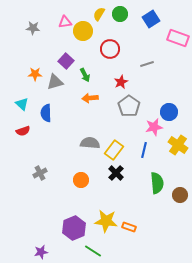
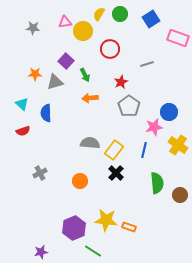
orange circle: moved 1 px left, 1 px down
yellow star: moved 1 px up
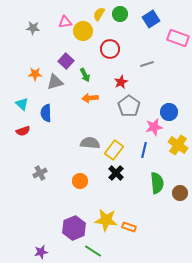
brown circle: moved 2 px up
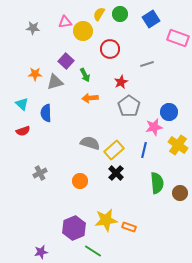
gray semicircle: rotated 12 degrees clockwise
yellow rectangle: rotated 12 degrees clockwise
yellow star: rotated 15 degrees counterclockwise
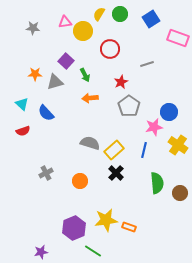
blue semicircle: rotated 42 degrees counterclockwise
gray cross: moved 6 px right
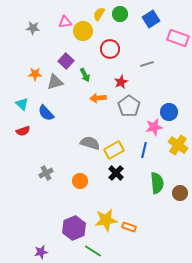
orange arrow: moved 8 px right
yellow rectangle: rotated 12 degrees clockwise
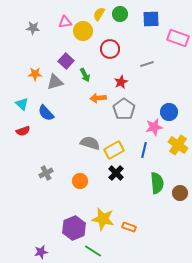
blue square: rotated 30 degrees clockwise
gray pentagon: moved 5 px left, 3 px down
yellow star: moved 3 px left, 1 px up; rotated 20 degrees clockwise
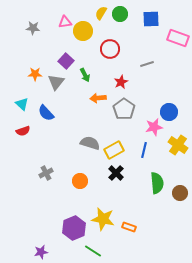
yellow semicircle: moved 2 px right, 1 px up
gray triangle: moved 1 px right; rotated 36 degrees counterclockwise
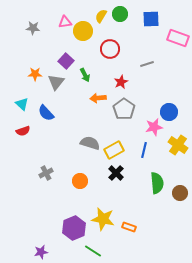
yellow semicircle: moved 3 px down
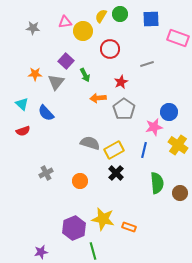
green line: rotated 42 degrees clockwise
